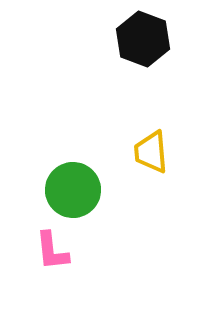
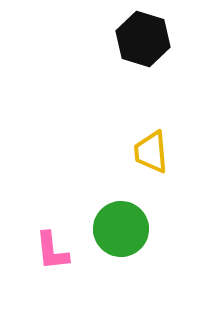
black hexagon: rotated 4 degrees counterclockwise
green circle: moved 48 px right, 39 px down
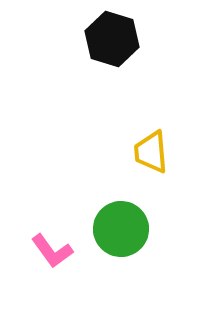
black hexagon: moved 31 px left
pink L-shape: rotated 30 degrees counterclockwise
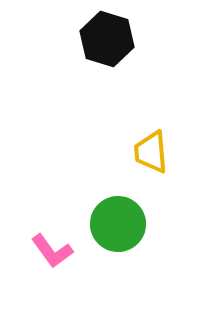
black hexagon: moved 5 px left
green circle: moved 3 px left, 5 px up
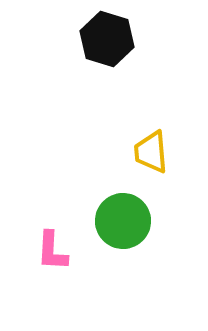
green circle: moved 5 px right, 3 px up
pink L-shape: rotated 39 degrees clockwise
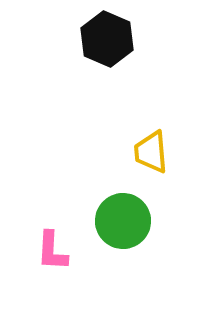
black hexagon: rotated 6 degrees clockwise
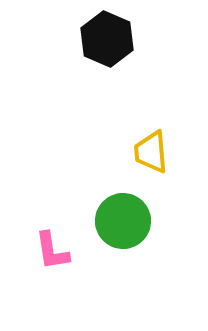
pink L-shape: rotated 12 degrees counterclockwise
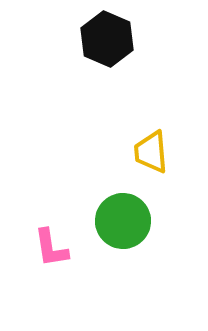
pink L-shape: moved 1 px left, 3 px up
